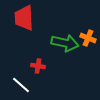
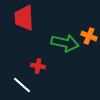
orange cross: moved 1 px right, 2 px up
white line: moved 1 px right
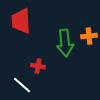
red trapezoid: moved 3 px left, 3 px down
orange cross: rotated 28 degrees counterclockwise
green arrow: rotated 72 degrees clockwise
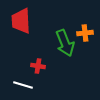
orange cross: moved 4 px left, 3 px up
green arrow: rotated 16 degrees counterclockwise
white line: moved 1 px right; rotated 24 degrees counterclockwise
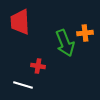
red trapezoid: moved 1 px left, 1 px down
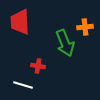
orange cross: moved 6 px up
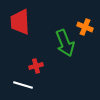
orange cross: rotated 28 degrees clockwise
red cross: moved 2 px left; rotated 24 degrees counterclockwise
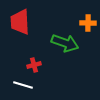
orange cross: moved 3 px right, 4 px up; rotated 21 degrees counterclockwise
green arrow: rotated 48 degrees counterclockwise
red cross: moved 2 px left, 1 px up
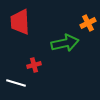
orange cross: rotated 28 degrees counterclockwise
green arrow: rotated 32 degrees counterclockwise
white line: moved 7 px left, 2 px up
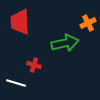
red cross: rotated 32 degrees clockwise
